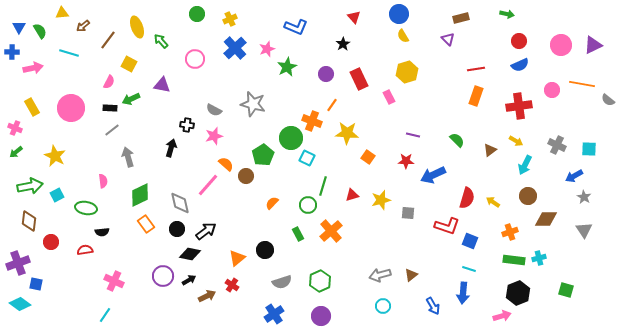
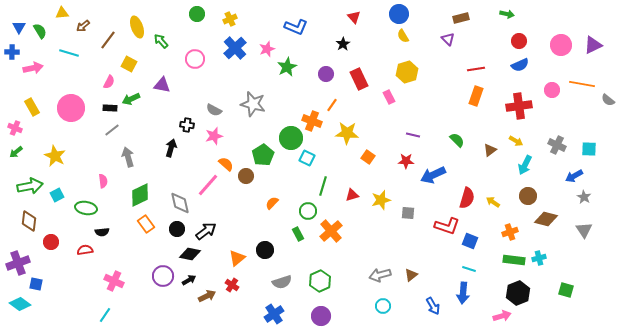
green circle at (308, 205): moved 6 px down
brown diamond at (546, 219): rotated 15 degrees clockwise
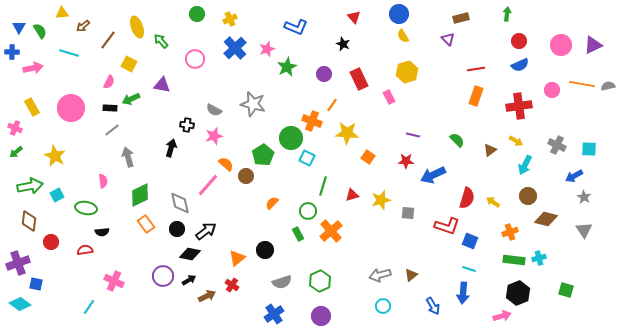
green arrow at (507, 14): rotated 96 degrees counterclockwise
black star at (343, 44): rotated 16 degrees counterclockwise
purple circle at (326, 74): moved 2 px left
gray semicircle at (608, 100): moved 14 px up; rotated 128 degrees clockwise
cyan line at (105, 315): moved 16 px left, 8 px up
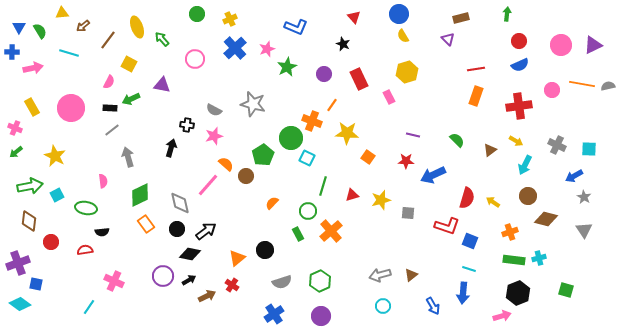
green arrow at (161, 41): moved 1 px right, 2 px up
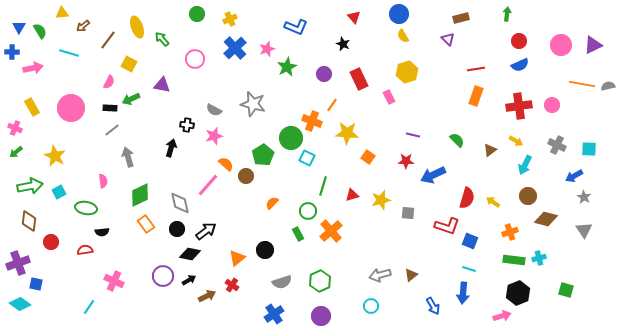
pink circle at (552, 90): moved 15 px down
cyan square at (57, 195): moved 2 px right, 3 px up
cyan circle at (383, 306): moved 12 px left
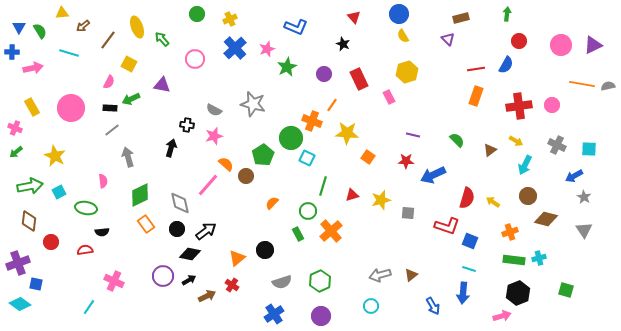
blue semicircle at (520, 65): moved 14 px left; rotated 36 degrees counterclockwise
